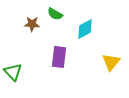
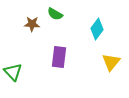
cyan diamond: moved 12 px right; rotated 25 degrees counterclockwise
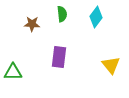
green semicircle: moved 7 px right; rotated 126 degrees counterclockwise
cyan diamond: moved 1 px left, 12 px up
yellow triangle: moved 3 px down; rotated 18 degrees counterclockwise
green triangle: rotated 48 degrees counterclockwise
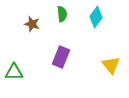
brown star: rotated 14 degrees clockwise
purple rectangle: moved 2 px right; rotated 15 degrees clockwise
green triangle: moved 1 px right
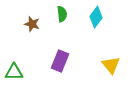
purple rectangle: moved 1 px left, 4 px down
